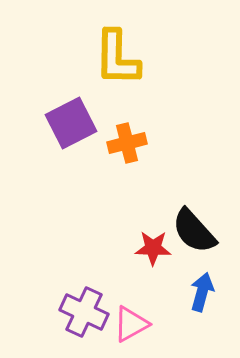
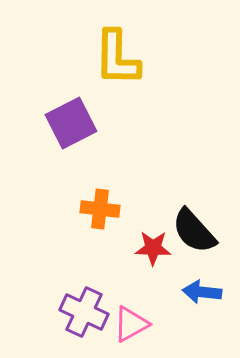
orange cross: moved 27 px left, 66 px down; rotated 21 degrees clockwise
blue arrow: rotated 99 degrees counterclockwise
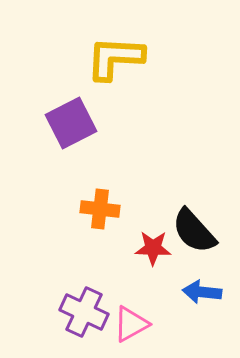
yellow L-shape: moved 2 px left; rotated 92 degrees clockwise
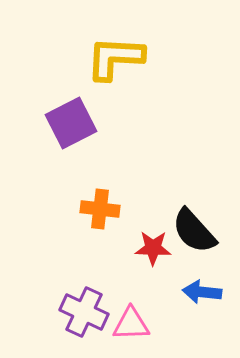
pink triangle: rotated 27 degrees clockwise
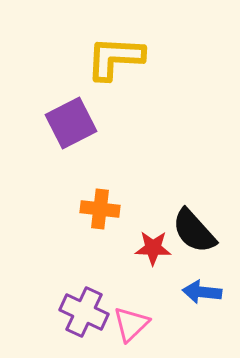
pink triangle: rotated 42 degrees counterclockwise
